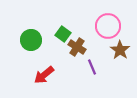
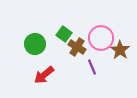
pink circle: moved 7 px left, 12 px down
green square: moved 1 px right
green circle: moved 4 px right, 4 px down
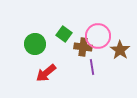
pink circle: moved 3 px left, 2 px up
brown cross: moved 6 px right; rotated 24 degrees counterclockwise
purple line: rotated 14 degrees clockwise
red arrow: moved 2 px right, 2 px up
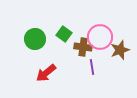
pink circle: moved 2 px right, 1 px down
green circle: moved 5 px up
brown star: rotated 18 degrees clockwise
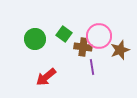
pink circle: moved 1 px left, 1 px up
red arrow: moved 4 px down
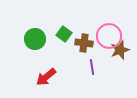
pink circle: moved 10 px right
brown cross: moved 1 px right, 4 px up
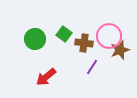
purple line: rotated 42 degrees clockwise
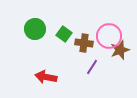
green circle: moved 10 px up
red arrow: rotated 50 degrees clockwise
